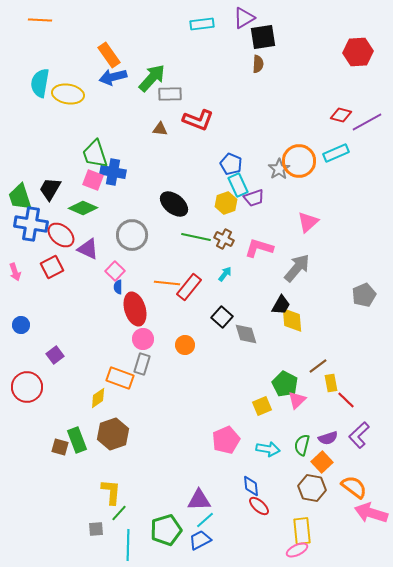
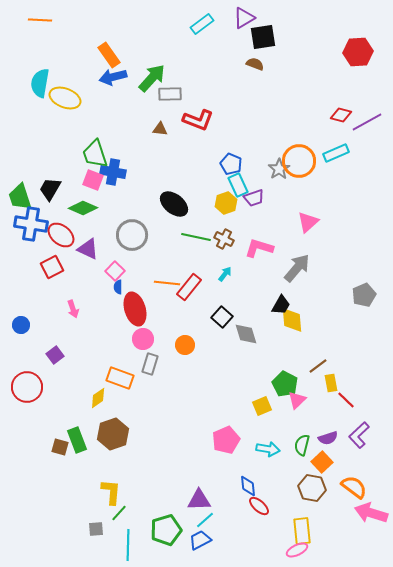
cyan rectangle at (202, 24): rotated 30 degrees counterclockwise
brown semicircle at (258, 64): moved 3 px left; rotated 72 degrees counterclockwise
yellow ellipse at (68, 94): moved 3 px left, 4 px down; rotated 12 degrees clockwise
pink arrow at (15, 272): moved 58 px right, 37 px down
gray rectangle at (142, 364): moved 8 px right
blue diamond at (251, 486): moved 3 px left
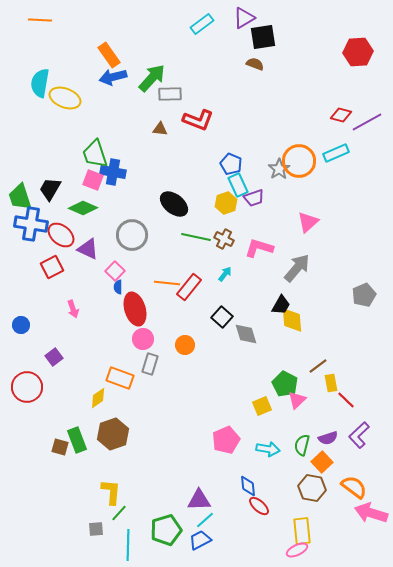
purple square at (55, 355): moved 1 px left, 2 px down
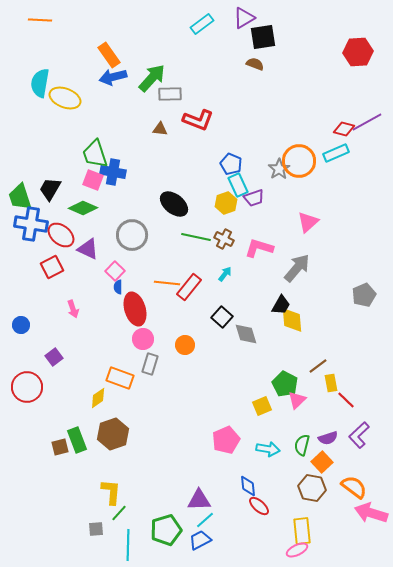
red diamond at (341, 115): moved 3 px right, 14 px down
brown square at (60, 447): rotated 30 degrees counterclockwise
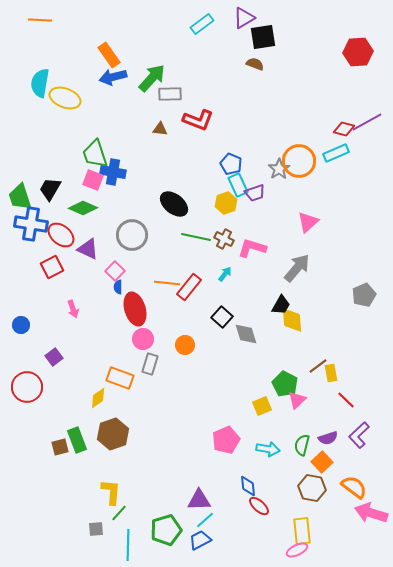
purple trapezoid at (254, 198): moved 1 px right, 5 px up
pink L-shape at (259, 248): moved 7 px left
yellow rectangle at (331, 383): moved 10 px up
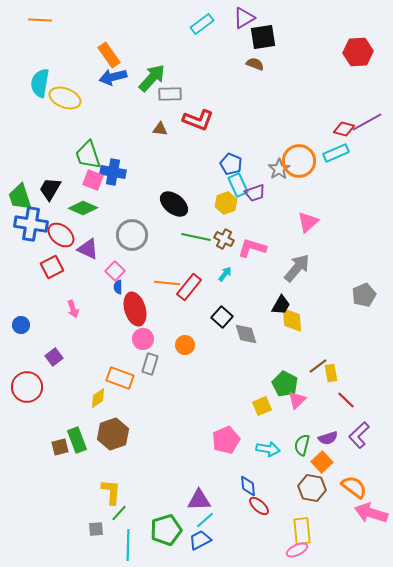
green trapezoid at (95, 154): moved 7 px left, 1 px down
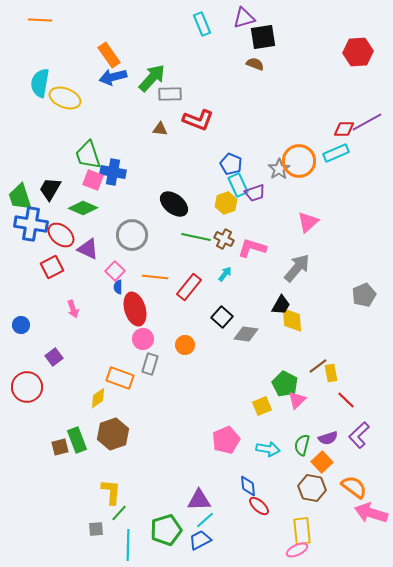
purple triangle at (244, 18): rotated 15 degrees clockwise
cyan rectangle at (202, 24): rotated 75 degrees counterclockwise
red diamond at (344, 129): rotated 15 degrees counterclockwise
orange line at (167, 283): moved 12 px left, 6 px up
gray diamond at (246, 334): rotated 65 degrees counterclockwise
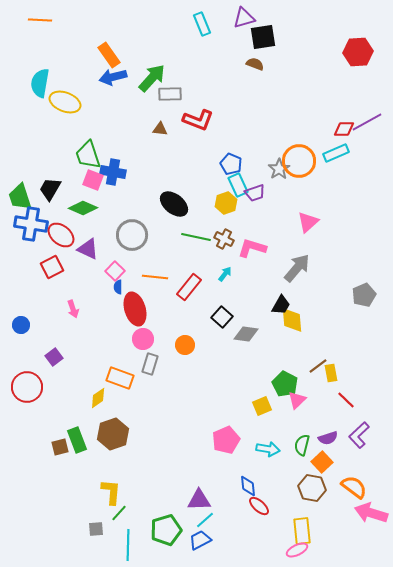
yellow ellipse at (65, 98): moved 4 px down
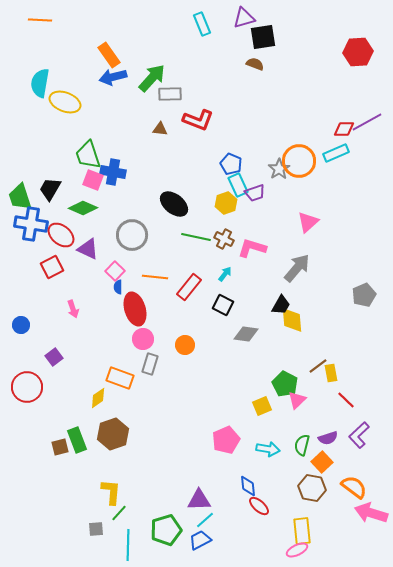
black square at (222, 317): moved 1 px right, 12 px up; rotated 15 degrees counterclockwise
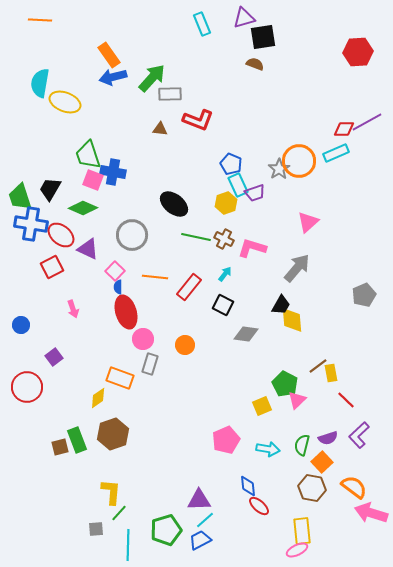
red ellipse at (135, 309): moved 9 px left, 3 px down
